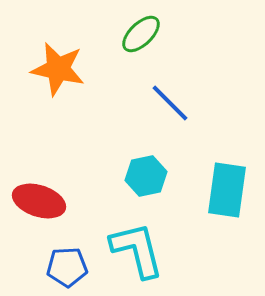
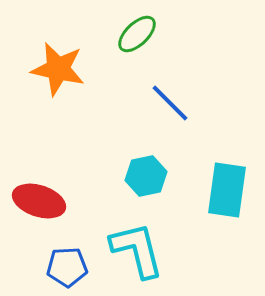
green ellipse: moved 4 px left
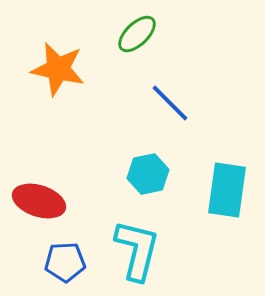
cyan hexagon: moved 2 px right, 2 px up
cyan L-shape: rotated 28 degrees clockwise
blue pentagon: moved 2 px left, 5 px up
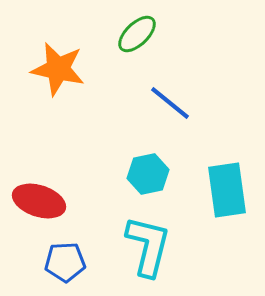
blue line: rotated 6 degrees counterclockwise
cyan rectangle: rotated 16 degrees counterclockwise
cyan L-shape: moved 11 px right, 4 px up
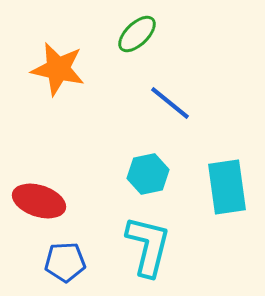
cyan rectangle: moved 3 px up
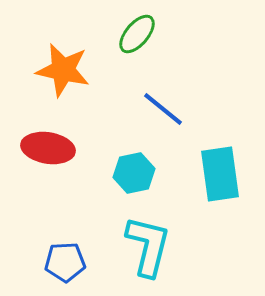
green ellipse: rotated 6 degrees counterclockwise
orange star: moved 5 px right, 1 px down
blue line: moved 7 px left, 6 px down
cyan hexagon: moved 14 px left, 1 px up
cyan rectangle: moved 7 px left, 13 px up
red ellipse: moved 9 px right, 53 px up; rotated 9 degrees counterclockwise
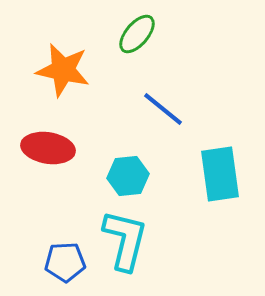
cyan hexagon: moved 6 px left, 3 px down; rotated 6 degrees clockwise
cyan L-shape: moved 23 px left, 6 px up
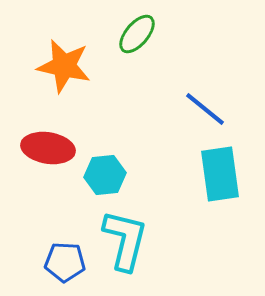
orange star: moved 1 px right, 4 px up
blue line: moved 42 px right
cyan hexagon: moved 23 px left, 1 px up
blue pentagon: rotated 6 degrees clockwise
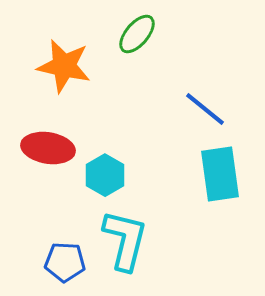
cyan hexagon: rotated 24 degrees counterclockwise
